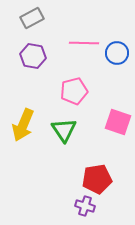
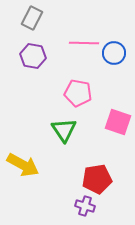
gray rectangle: rotated 35 degrees counterclockwise
blue circle: moved 3 px left
pink pentagon: moved 4 px right, 2 px down; rotated 24 degrees clockwise
yellow arrow: moved 40 px down; rotated 84 degrees counterclockwise
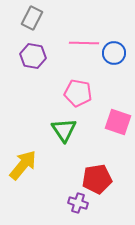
yellow arrow: rotated 80 degrees counterclockwise
purple cross: moved 7 px left, 3 px up
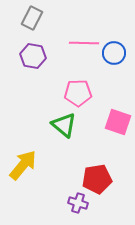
pink pentagon: rotated 12 degrees counterclockwise
green triangle: moved 5 px up; rotated 16 degrees counterclockwise
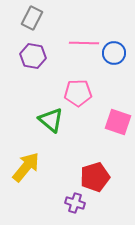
green triangle: moved 13 px left, 5 px up
yellow arrow: moved 3 px right, 2 px down
red pentagon: moved 2 px left, 2 px up; rotated 8 degrees counterclockwise
purple cross: moved 3 px left
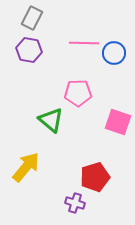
purple hexagon: moved 4 px left, 6 px up
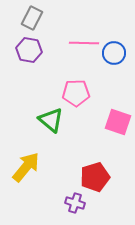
pink pentagon: moved 2 px left
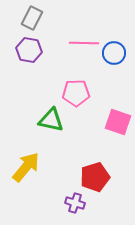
green triangle: rotated 28 degrees counterclockwise
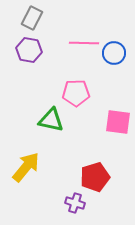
pink square: rotated 12 degrees counterclockwise
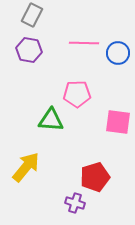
gray rectangle: moved 3 px up
blue circle: moved 4 px right
pink pentagon: moved 1 px right, 1 px down
green triangle: rotated 8 degrees counterclockwise
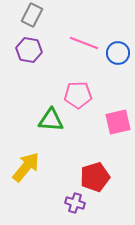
pink line: rotated 20 degrees clockwise
pink pentagon: moved 1 px right, 1 px down
pink square: rotated 20 degrees counterclockwise
